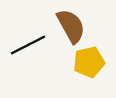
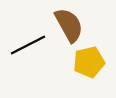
brown semicircle: moved 2 px left, 1 px up
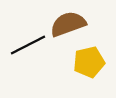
brown semicircle: moved 1 px left, 1 px up; rotated 81 degrees counterclockwise
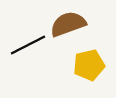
yellow pentagon: moved 3 px down
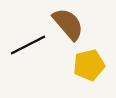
brown semicircle: rotated 69 degrees clockwise
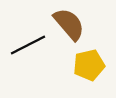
brown semicircle: moved 1 px right
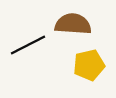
brown semicircle: moved 4 px right; rotated 45 degrees counterclockwise
